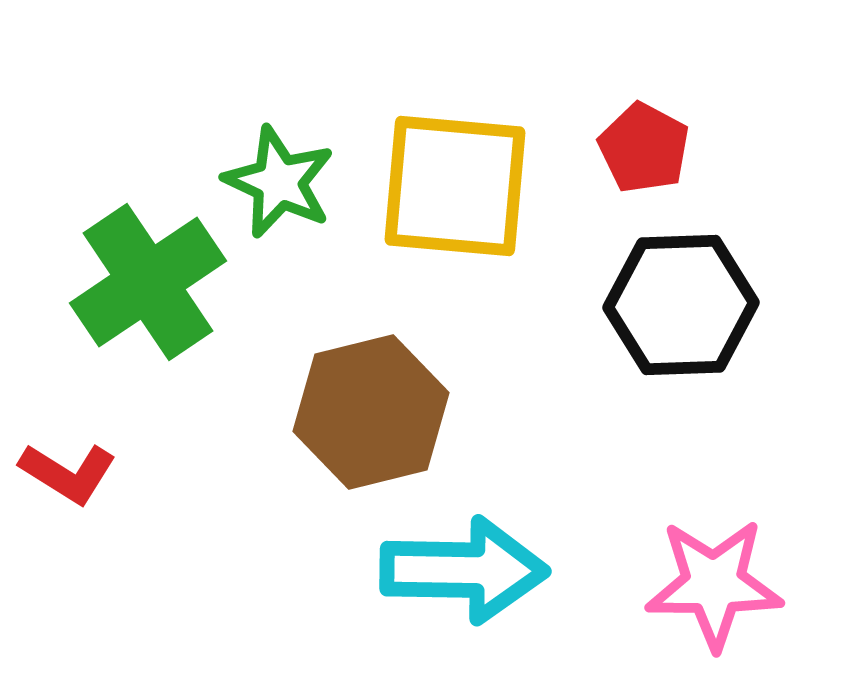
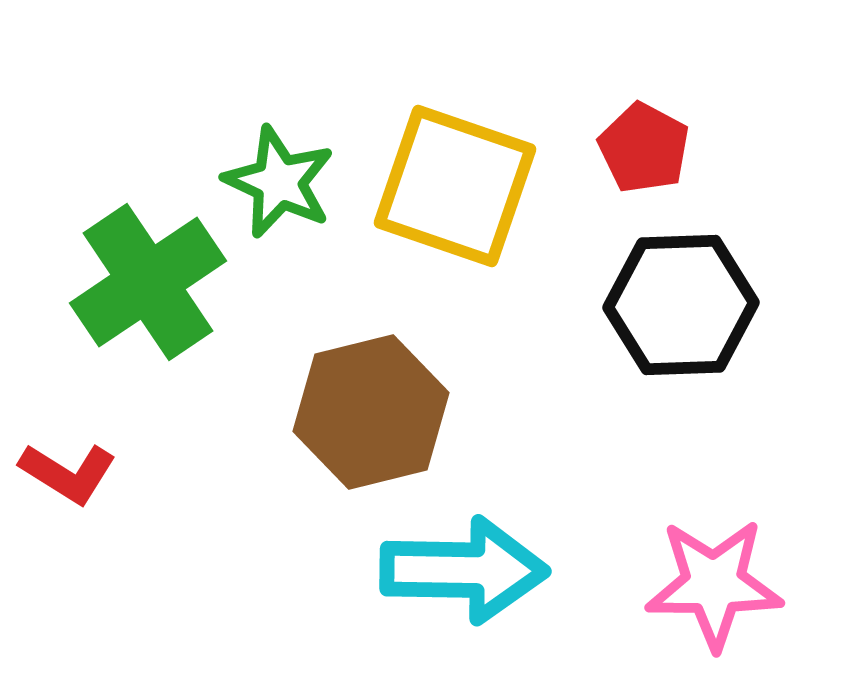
yellow square: rotated 14 degrees clockwise
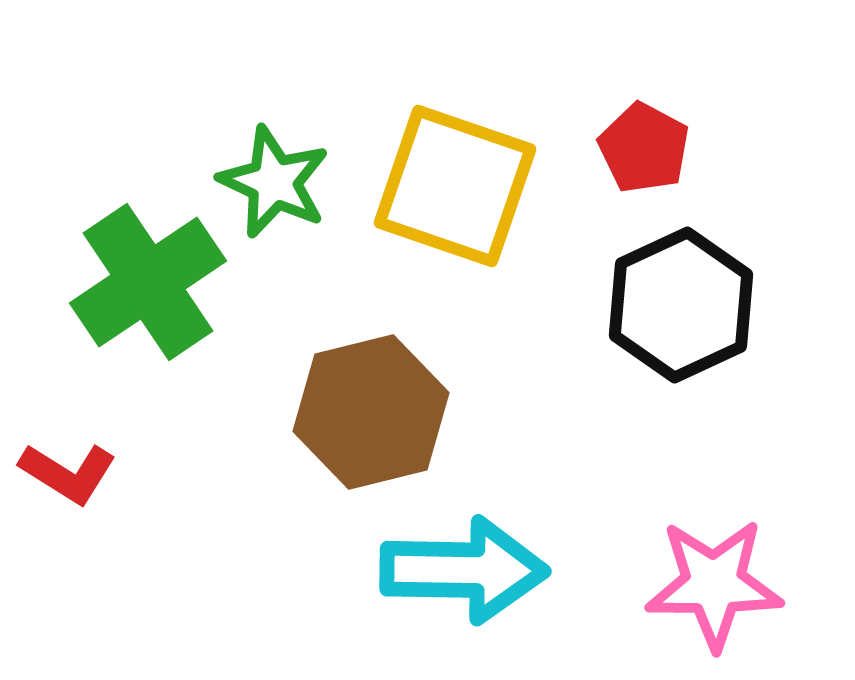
green star: moved 5 px left
black hexagon: rotated 23 degrees counterclockwise
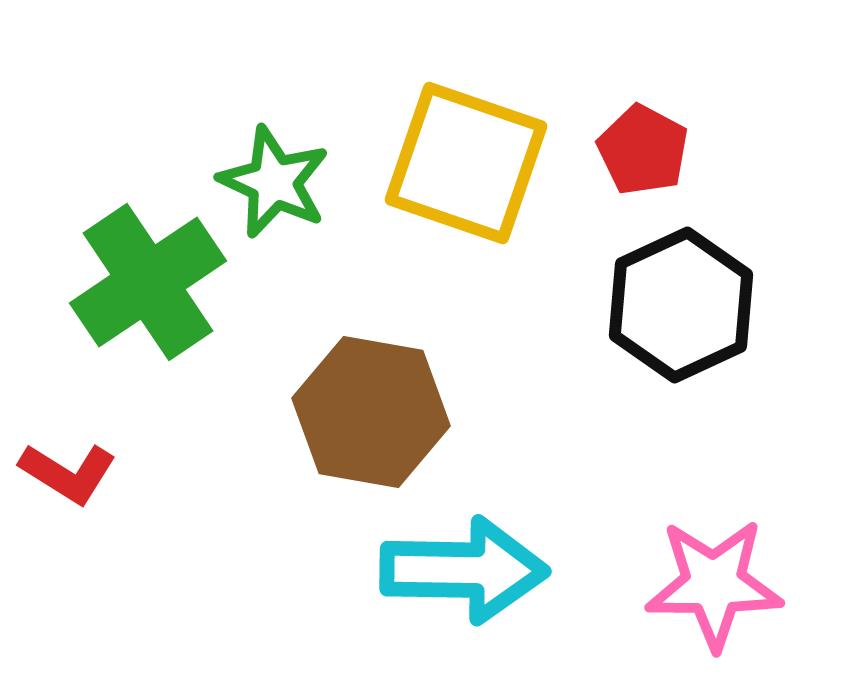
red pentagon: moved 1 px left, 2 px down
yellow square: moved 11 px right, 23 px up
brown hexagon: rotated 24 degrees clockwise
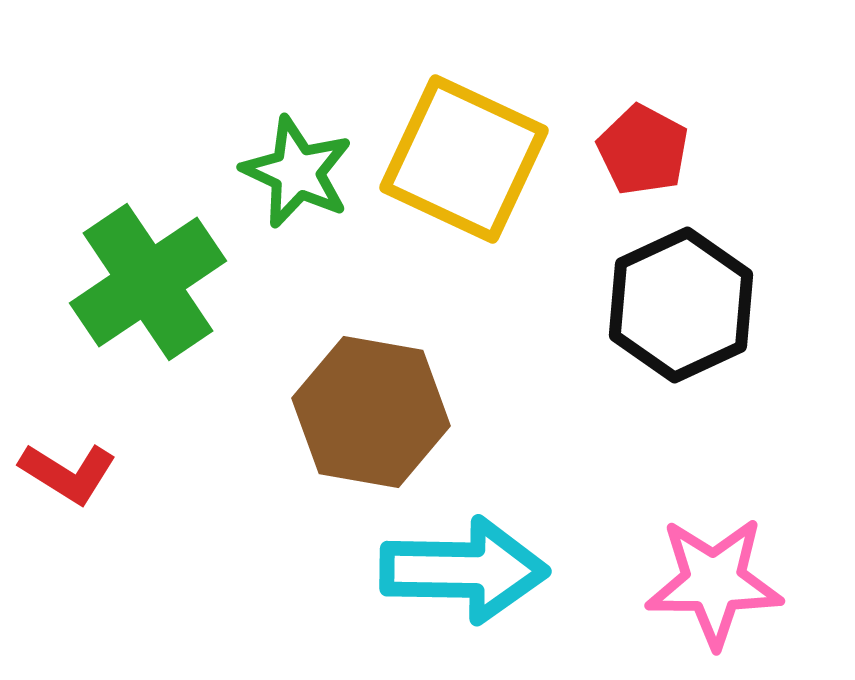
yellow square: moved 2 px left, 4 px up; rotated 6 degrees clockwise
green star: moved 23 px right, 10 px up
pink star: moved 2 px up
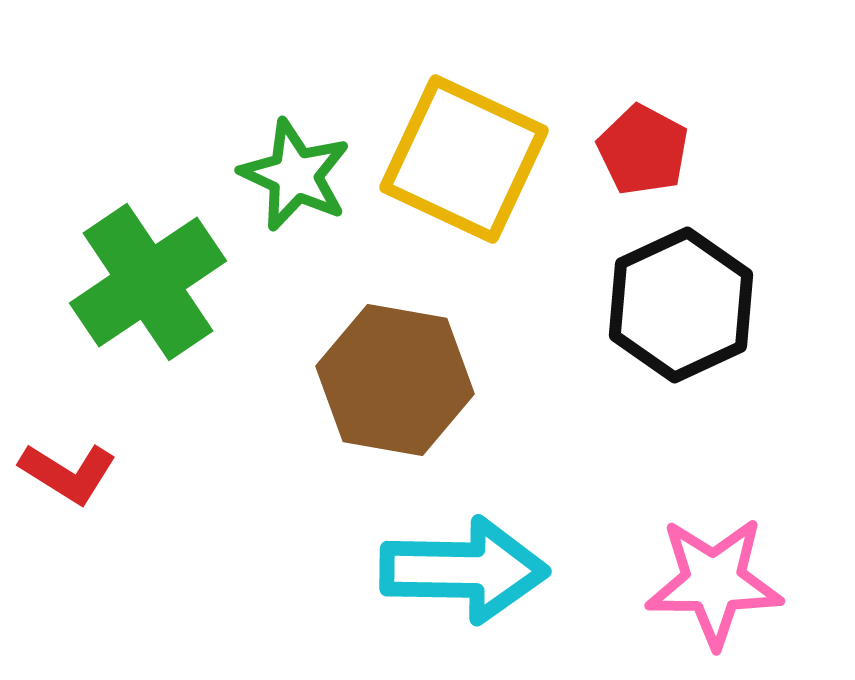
green star: moved 2 px left, 3 px down
brown hexagon: moved 24 px right, 32 px up
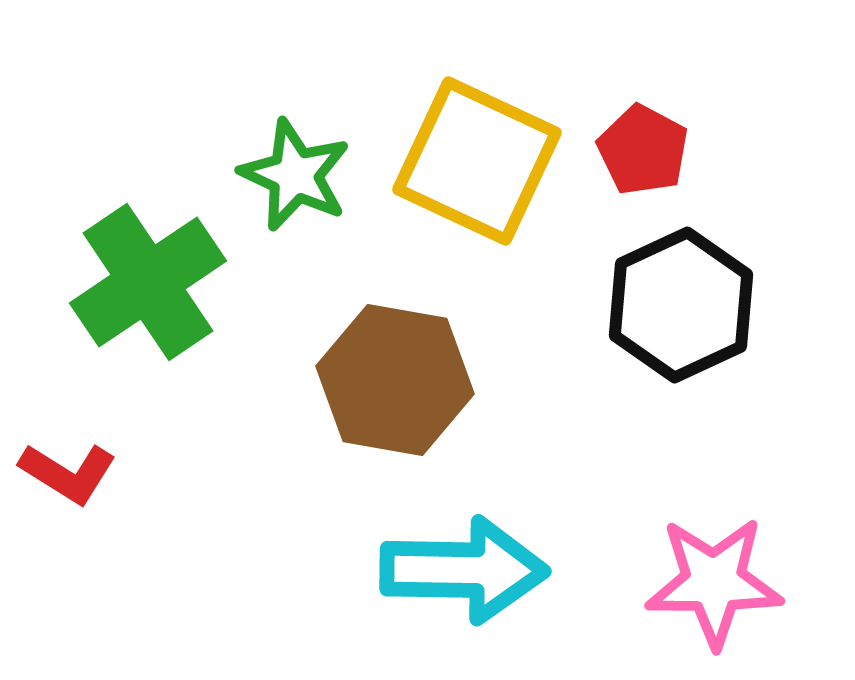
yellow square: moved 13 px right, 2 px down
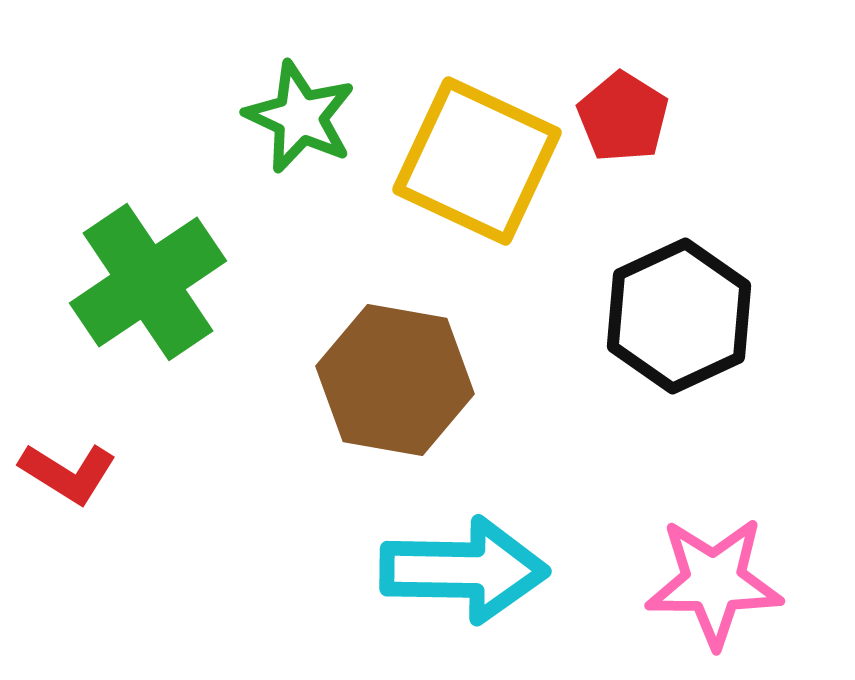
red pentagon: moved 20 px left, 33 px up; rotated 4 degrees clockwise
green star: moved 5 px right, 58 px up
black hexagon: moved 2 px left, 11 px down
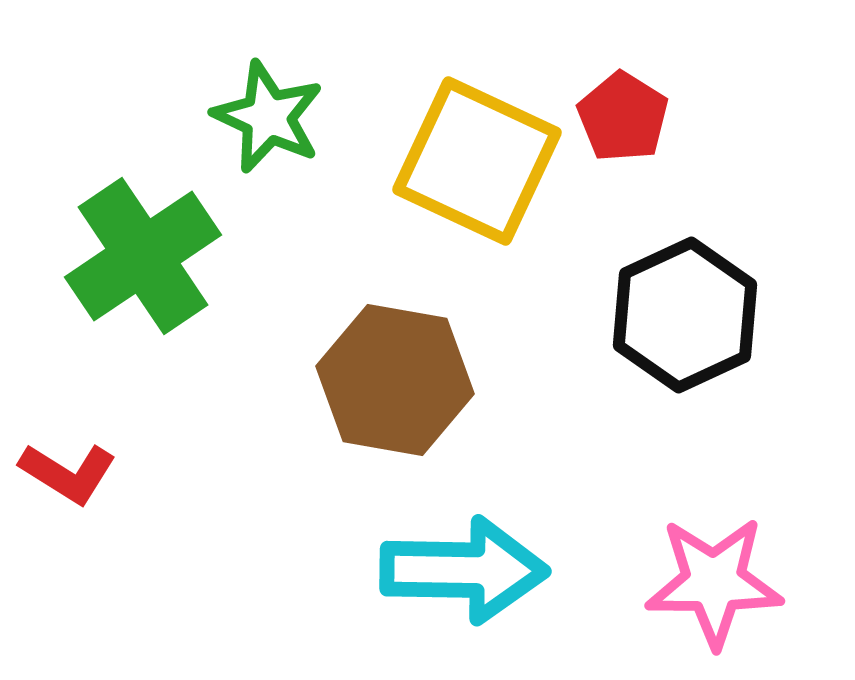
green star: moved 32 px left
green cross: moved 5 px left, 26 px up
black hexagon: moved 6 px right, 1 px up
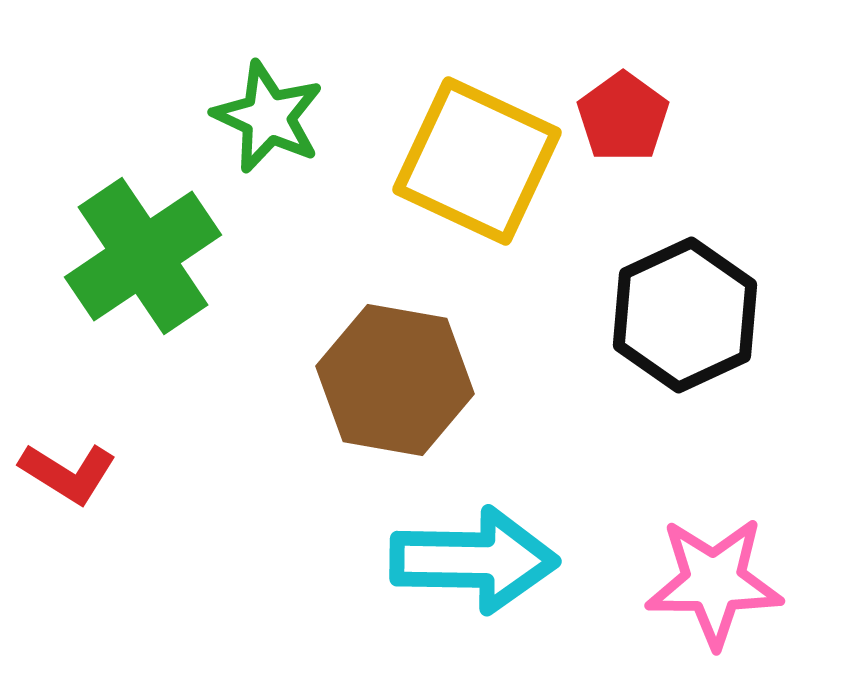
red pentagon: rotated 4 degrees clockwise
cyan arrow: moved 10 px right, 10 px up
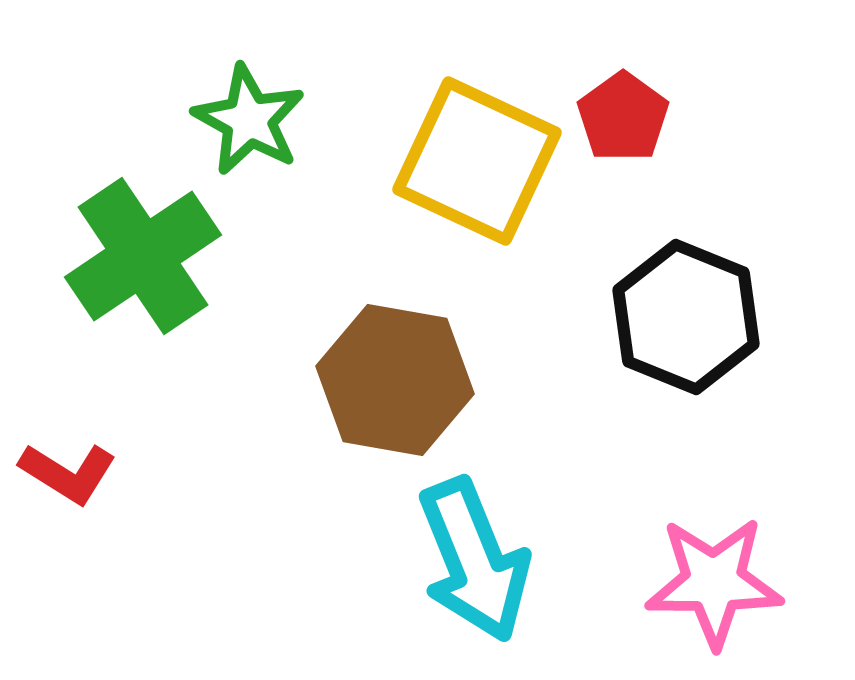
green star: moved 19 px left, 3 px down; rotated 4 degrees clockwise
black hexagon: moved 1 px right, 2 px down; rotated 13 degrees counterclockwise
cyan arrow: rotated 67 degrees clockwise
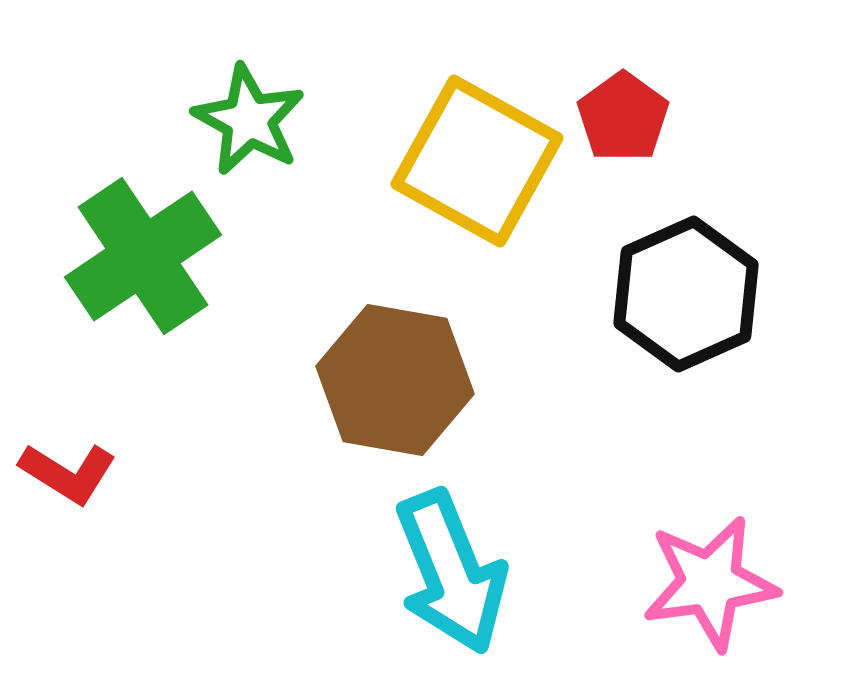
yellow square: rotated 4 degrees clockwise
black hexagon: moved 23 px up; rotated 14 degrees clockwise
cyan arrow: moved 23 px left, 12 px down
pink star: moved 4 px left, 1 px down; rotated 8 degrees counterclockwise
